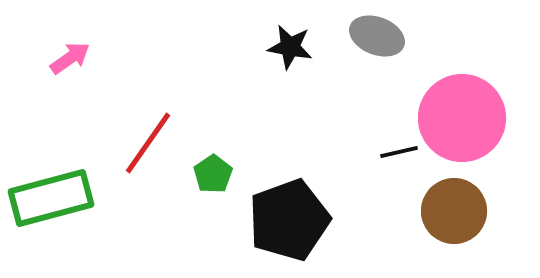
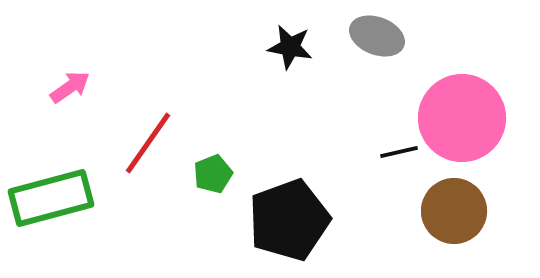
pink arrow: moved 29 px down
green pentagon: rotated 12 degrees clockwise
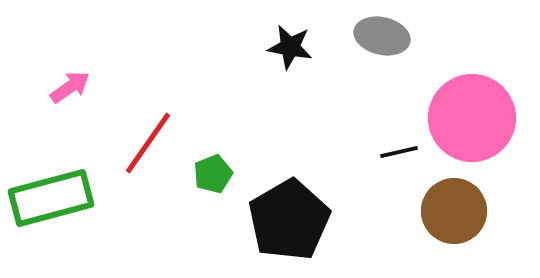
gray ellipse: moved 5 px right; rotated 8 degrees counterclockwise
pink circle: moved 10 px right
black pentagon: rotated 10 degrees counterclockwise
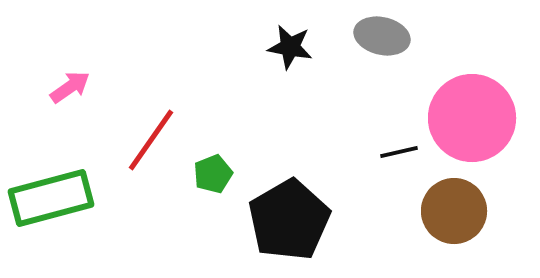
red line: moved 3 px right, 3 px up
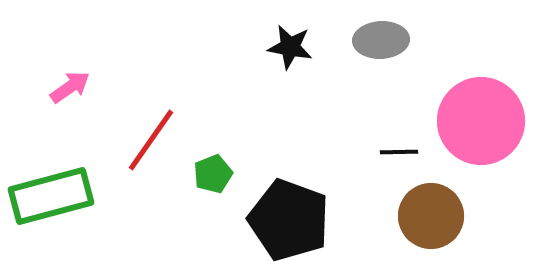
gray ellipse: moved 1 px left, 4 px down; rotated 16 degrees counterclockwise
pink circle: moved 9 px right, 3 px down
black line: rotated 12 degrees clockwise
green rectangle: moved 2 px up
brown circle: moved 23 px left, 5 px down
black pentagon: rotated 22 degrees counterclockwise
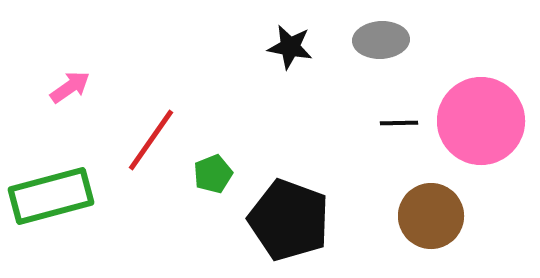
black line: moved 29 px up
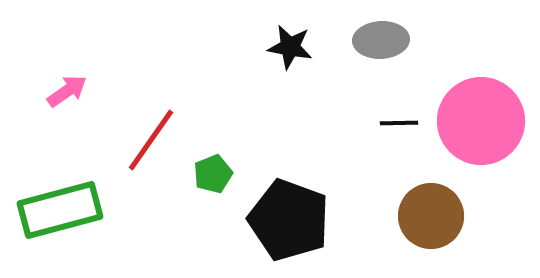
pink arrow: moved 3 px left, 4 px down
green rectangle: moved 9 px right, 14 px down
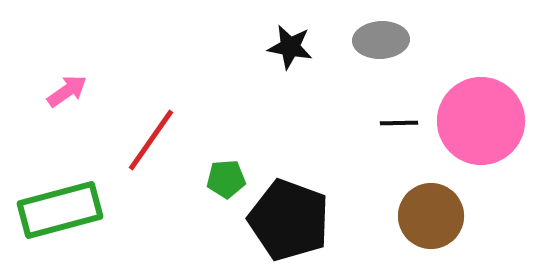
green pentagon: moved 13 px right, 5 px down; rotated 18 degrees clockwise
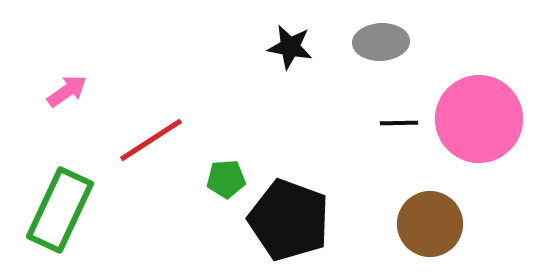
gray ellipse: moved 2 px down
pink circle: moved 2 px left, 2 px up
red line: rotated 22 degrees clockwise
green rectangle: rotated 50 degrees counterclockwise
brown circle: moved 1 px left, 8 px down
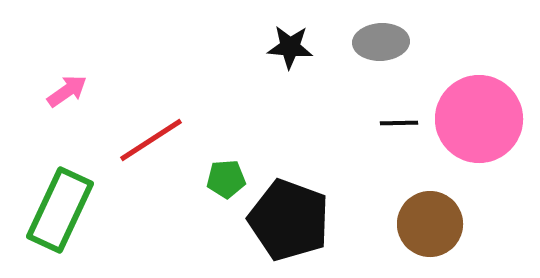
black star: rotated 6 degrees counterclockwise
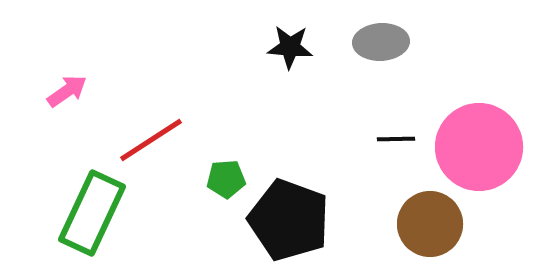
pink circle: moved 28 px down
black line: moved 3 px left, 16 px down
green rectangle: moved 32 px right, 3 px down
